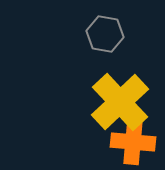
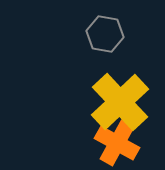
orange cross: moved 16 px left, 1 px down; rotated 24 degrees clockwise
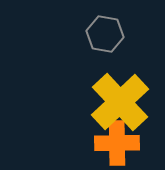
orange cross: rotated 30 degrees counterclockwise
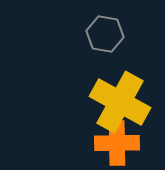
yellow cross: rotated 18 degrees counterclockwise
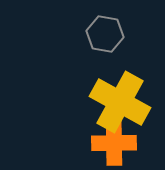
orange cross: moved 3 px left
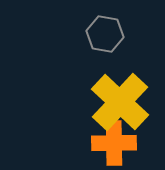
yellow cross: rotated 14 degrees clockwise
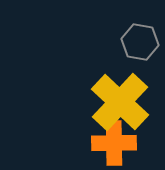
gray hexagon: moved 35 px right, 8 px down
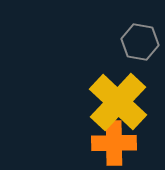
yellow cross: moved 2 px left
